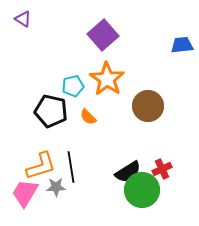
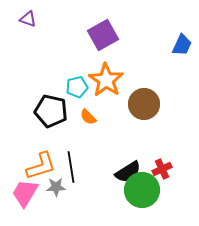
purple triangle: moved 5 px right; rotated 12 degrees counterclockwise
purple square: rotated 12 degrees clockwise
blue trapezoid: rotated 120 degrees clockwise
orange star: moved 1 px left, 1 px down
cyan pentagon: moved 4 px right, 1 px down
brown circle: moved 4 px left, 2 px up
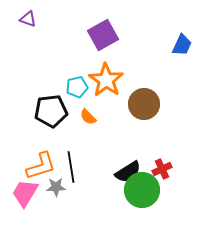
black pentagon: rotated 20 degrees counterclockwise
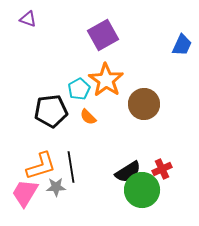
cyan pentagon: moved 2 px right, 2 px down; rotated 15 degrees counterclockwise
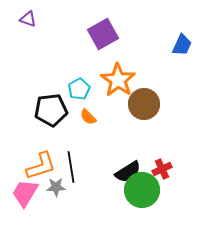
purple square: moved 1 px up
orange star: moved 12 px right
black pentagon: moved 1 px up
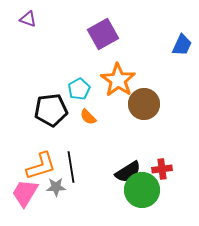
red cross: rotated 18 degrees clockwise
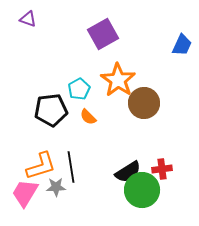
brown circle: moved 1 px up
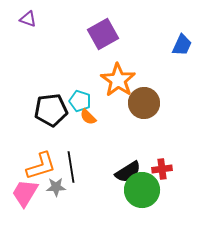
cyan pentagon: moved 1 px right, 12 px down; rotated 25 degrees counterclockwise
